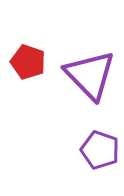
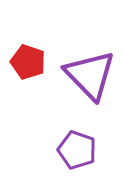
purple pentagon: moved 23 px left
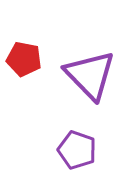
red pentagon: moved 4 px left, 3 px up; rotated 8 degrees counterclockwise
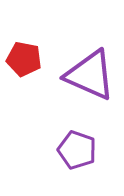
purple triangle: rotated 22 degrees counterclockwise
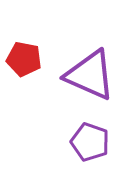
purple pentagon: moved 13 px right, 8 px up
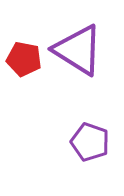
purple triangle: moved 12 px left, 25 px up; rotated 8 degrees clockwise
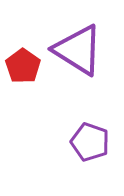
red pentagon: moved 1 px left, 7 px down; rotated 24 degrees clockwise
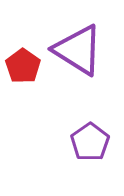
purple pentagon: rotated 18 degrees clockwise
